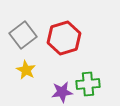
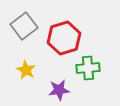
gray square: moved 1 px right, 9 px up
green cross: moved 16 px up
purple star: moved 3 px left, 2 px up
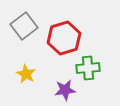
yellow star: moved 4 px down
purple star: moved 6 px right
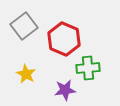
red hexagon: moved 1 px down; rotated 20 degrees counterclockwise
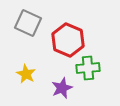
gray square: moved 4 px right, 3 px up; rotated 28 degrees counterclockwise
red hexagon: moved 4 px right, 1 px down
purple star: moved 3 px left, 2 px up; rotated 15 degrees counterclockwise
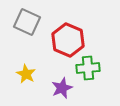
gray square: moved 1 px left, 1 px up
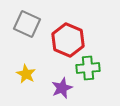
gray square: moved 2 px down
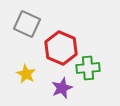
red hexagon: moved 7 px left, 8 px down
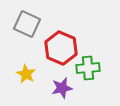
purple star: rotated 10 degrees clockwise
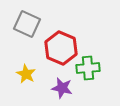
purple star: rotated 25 degrees clockwise
